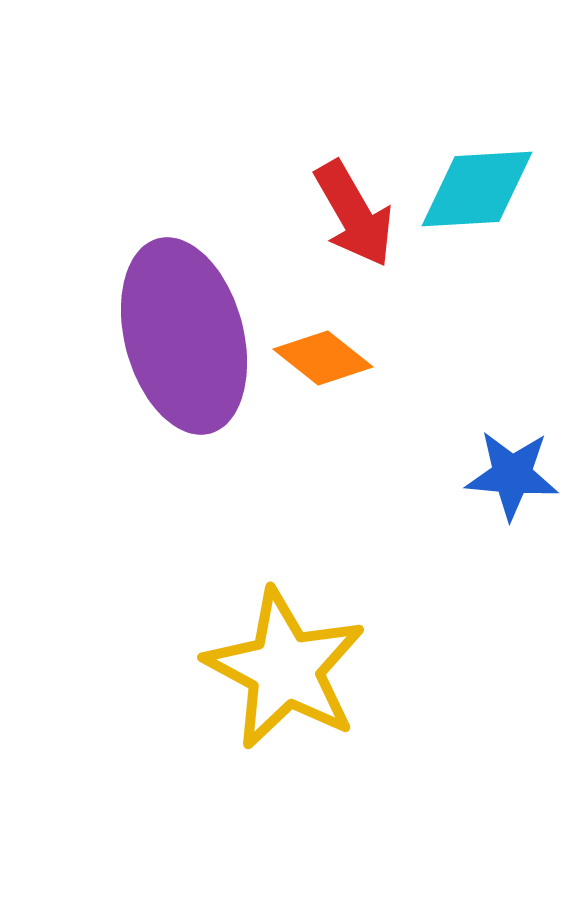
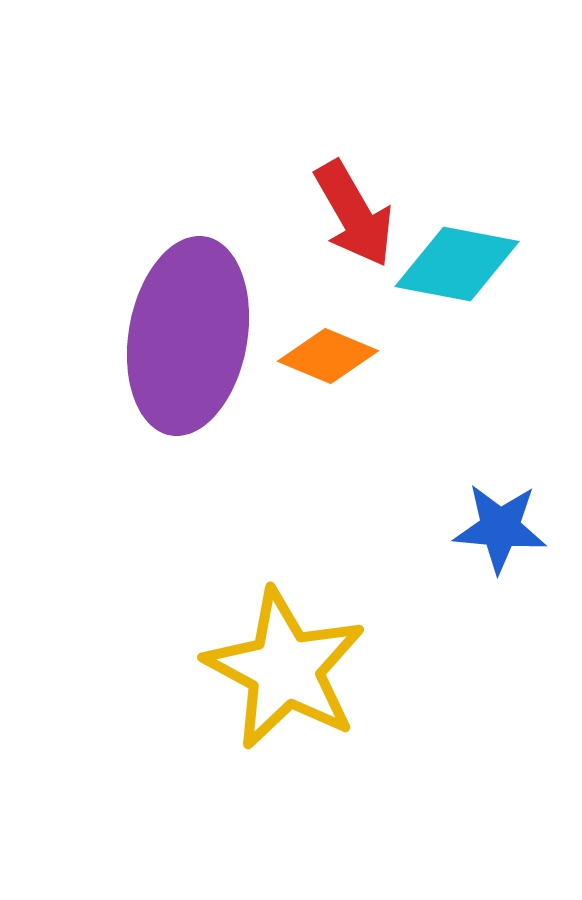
cyan diamond: moved 20 px left, 75 px down; rotated 14 degrees clockwise
purple ellipse: moved 4 px right; rotated 25 degrees clockwise
orange diamond: moved 5 px right, 2 px up; rotated 16 degrees counterclockwise
blue star: moved 12 px left, 53 px down
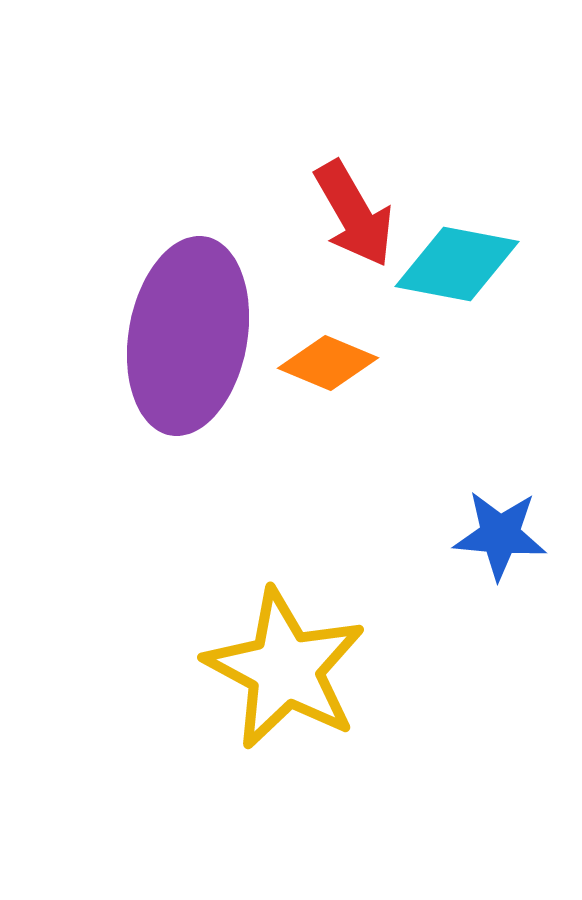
orange diamond: moved 7 px down
blue star: moved 7 px down
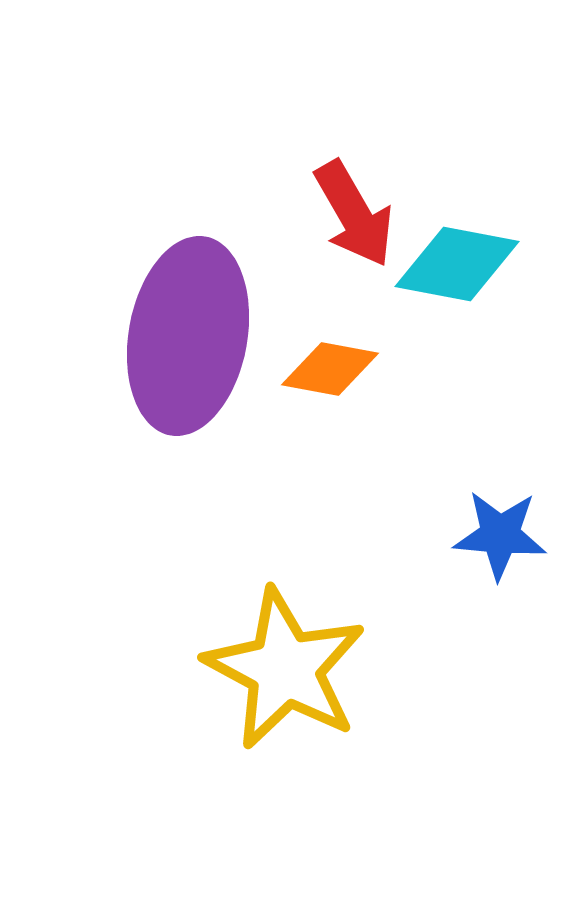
orange diamond: moved 2 px right, 6 px down; rotated 12 degrees counterclockwise
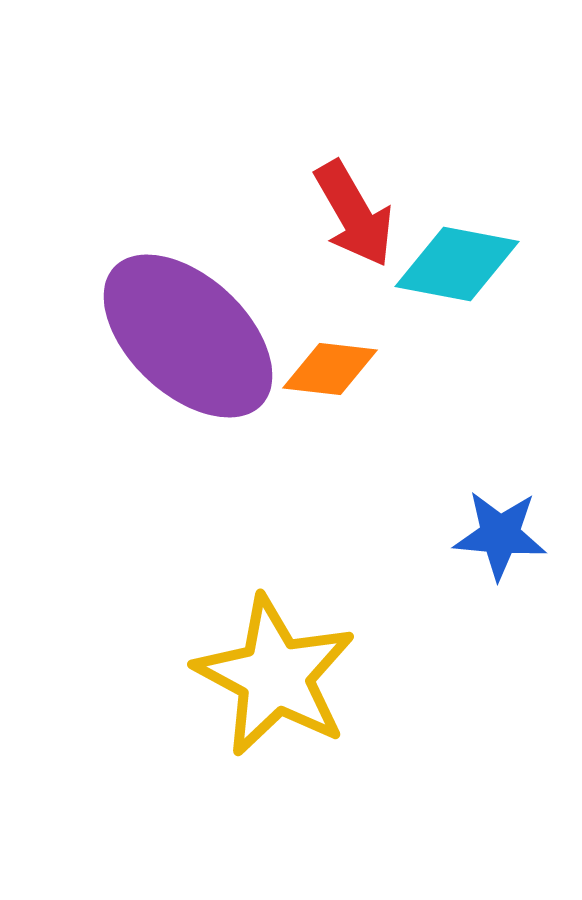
purple ellipse: rotated 57 degrees counterclockwise
orange diamond: rotated 4 degrees counterclockwise
yellow star: moved 10 px left, 7 px down
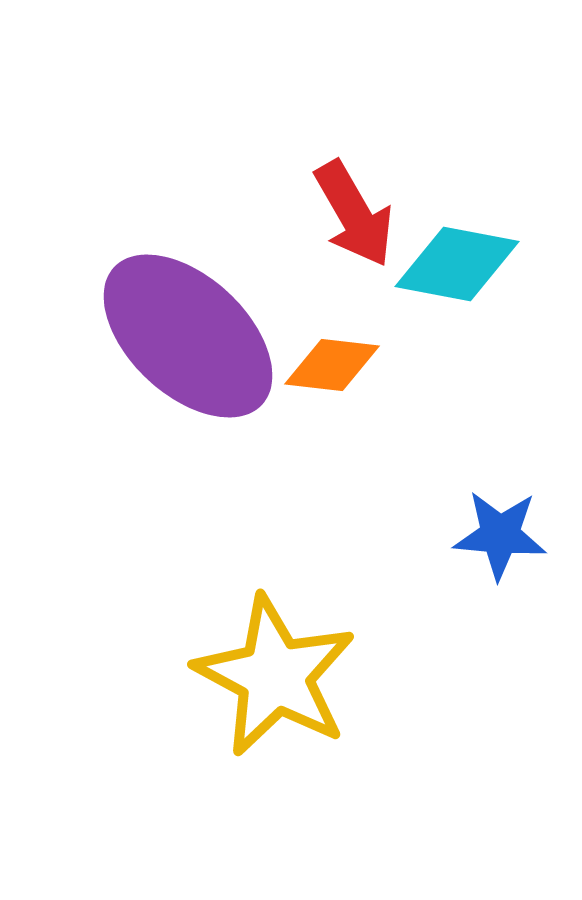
orange diamond: moved 2 px right, 4 px up
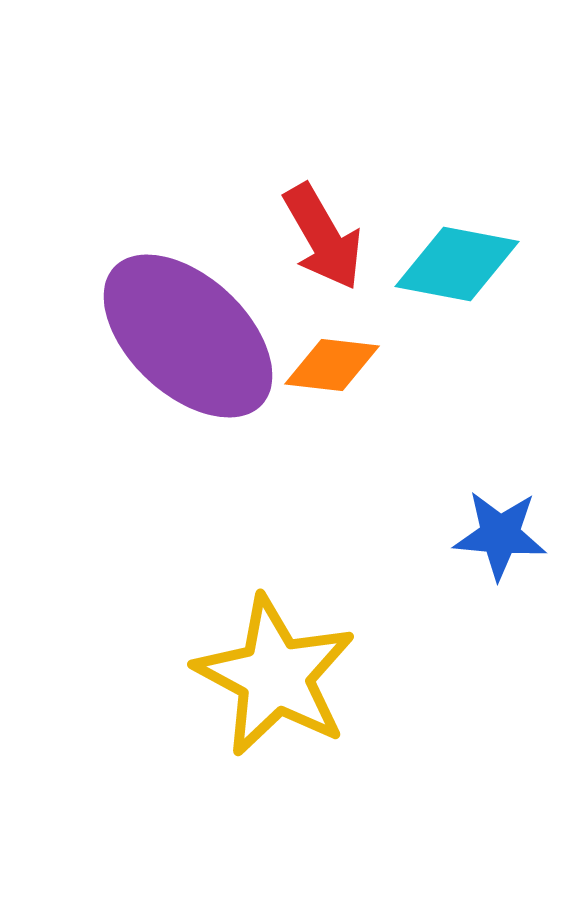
red arrow: moved 31 px left, 23 px down
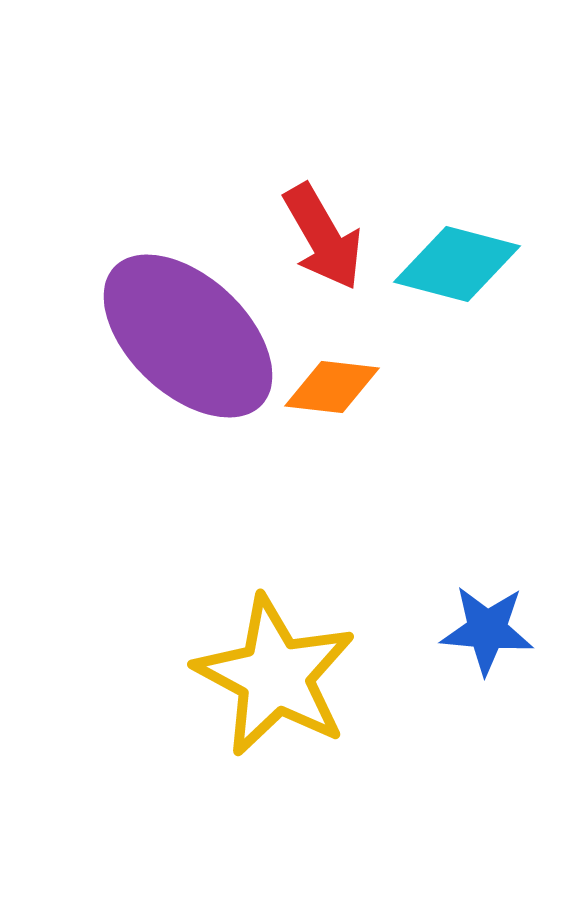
cyan diamond: rotated 4 degrees clockwise
orange diamond: moved 22 px down
blue star: moved 13 px left, 95 px down
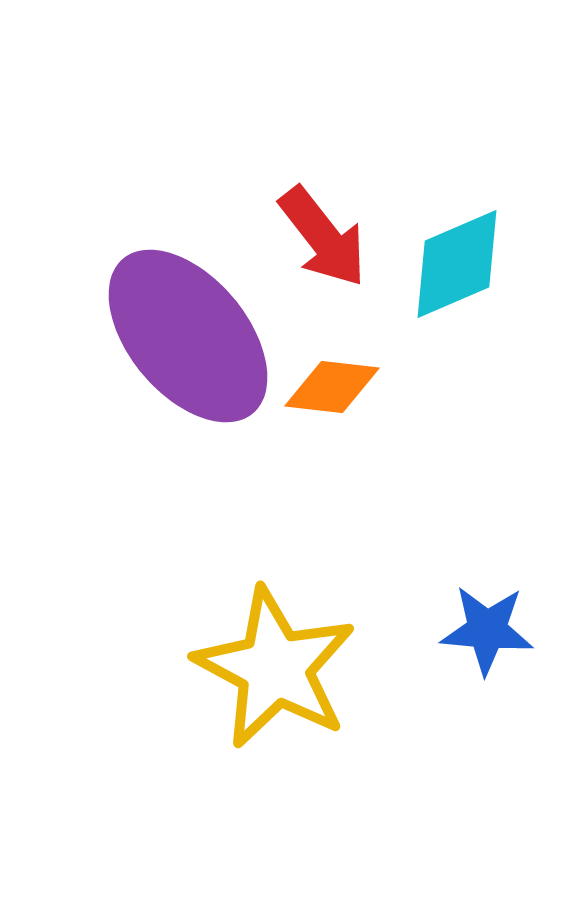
red arrow: rotated 8 degrees counterclockwise
cyan diamond: rotated 38 degrees counterclockwise
purple ellipse: rotated 7 degrees clockwise
yellow star: moved 8 px up
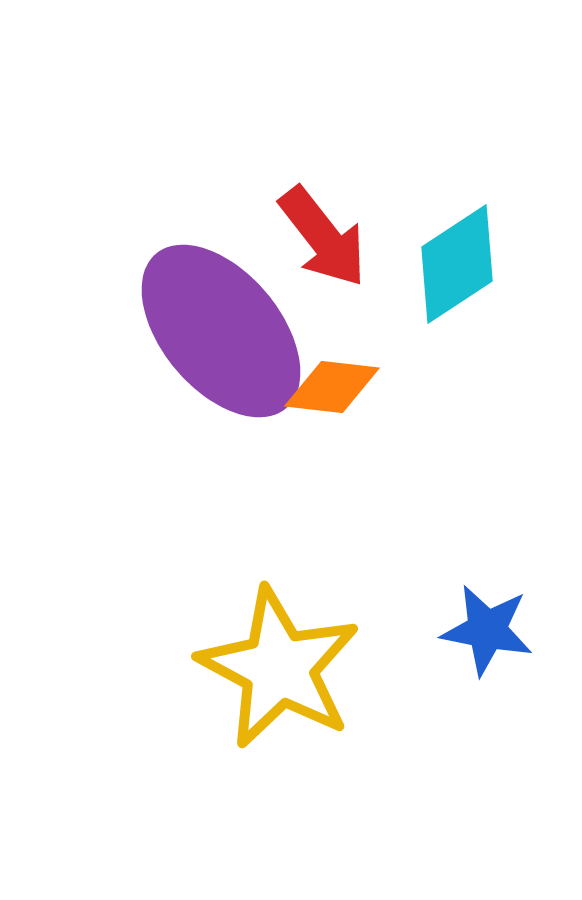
cyan diamond: rotated 10 degrees counterclockwise
purple ellipse: moved 33 px right, 5 px up
blue star: rotated 6 degrees clockwise
yellow star: moved 4 px right
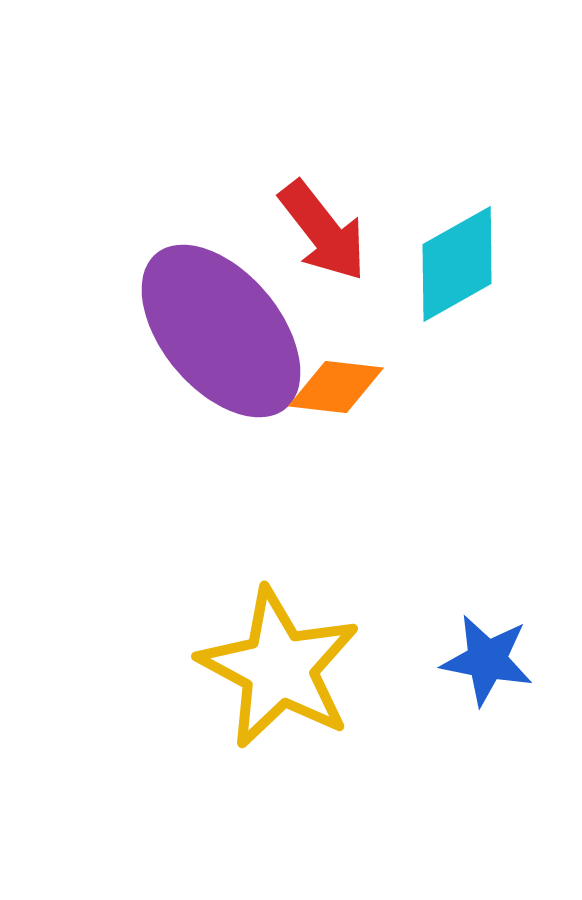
red arrow: moved 6 px up
cyan diamond: rotated 4 degrees clockwise
orange diamond: moved 4 px right
blue star: moved 30 px down
